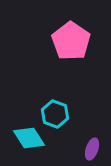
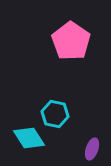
cyan hexagon: rotated 8 degrees counterclockwise
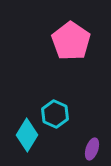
cyan hexagon: rotated 12 degrees clockwise
cyan diamond: moved 2 px left, 3 px up; rotated 64 degrees clockwise
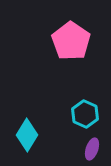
cyan hexagon: moved 30 px right
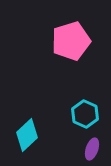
pink pentagon: rotated 21 degrees clockwise
cyan diamond: rotated 16 degrees clockwise
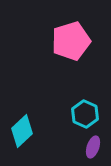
cyan diamond: moved 5 px left, 4 px up
purple ellipse: moved 1 px right, 2 px up
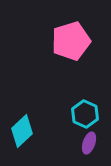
purple ellipse: moved 4 px left, 4 px up
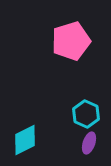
cyan hexagon: moved 1 px right
cyan diamond: moved 3 px right, 9 px down; rotated 16 degrees clockwise
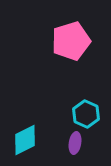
purple ellipse: moved 14 px left; rotated 10 degrees counterclockwise
